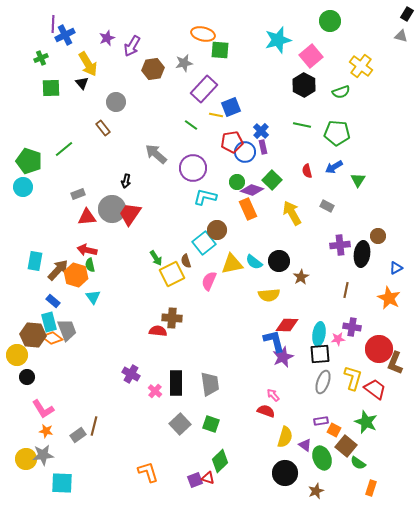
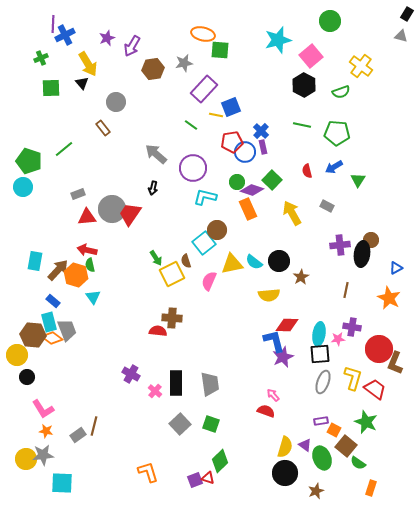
black arrow at (126, 181): moved 27 px right, 7 px down
brown circle at (378, 236): moved 7 px left, 4 px down
yellow semicircle at (285, 437): moved 10 px down
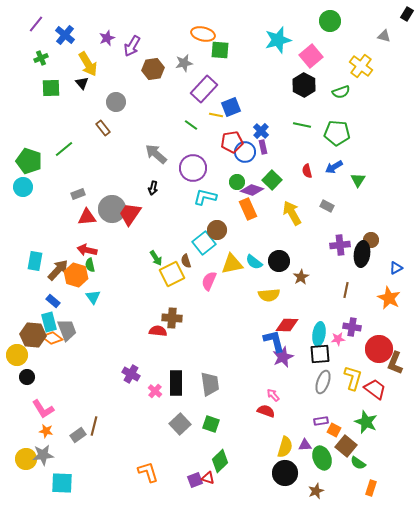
purple line at (53, 24): moved 17 px left; rotated 36 degrees clockwise
blue cross at (65, 35): rotated 24 degrees counterclockwise
gray triangle at (401, 36): moved 17 px left
purple triangle at (305, 445): rotated 40 degrees counterclockwise
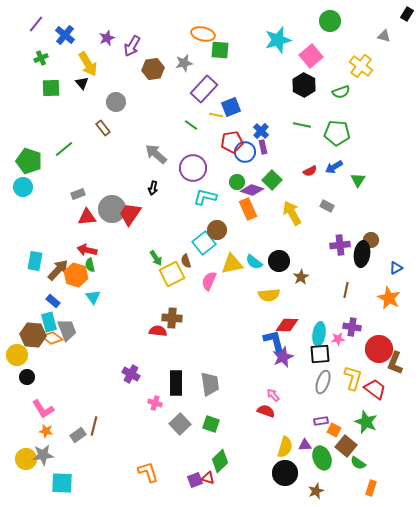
red semicircle at (307, 171): moved 3 px right; rotated 104 degrees counterclockwise
pink cross at (155, 391): moved 12 px down; rotated 24 degrees counterclockwise
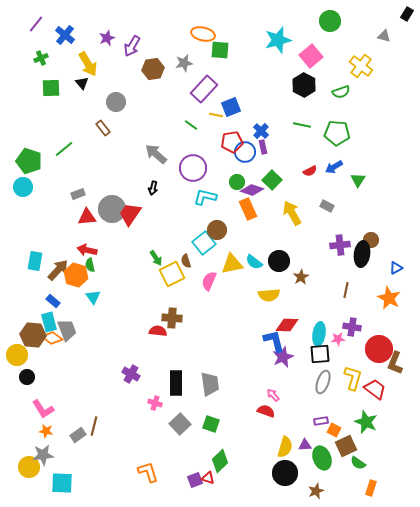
brown square at (346, 446): rotated 25 degrees clockwise
yellow circle at (26, 459): moved 3 px right, 8 px down
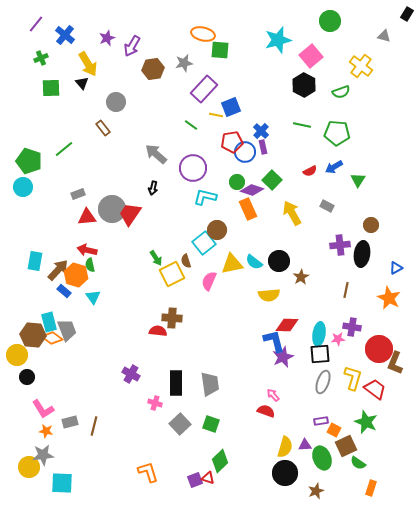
brown circle at (371, 240): moved 15 px up
blue rectangle at (53, 301): moved 11 px right, 10 px up
gray rectangle at (78, 435): moved 8 px left, 13 px up; rotated 21 degrees clockwise
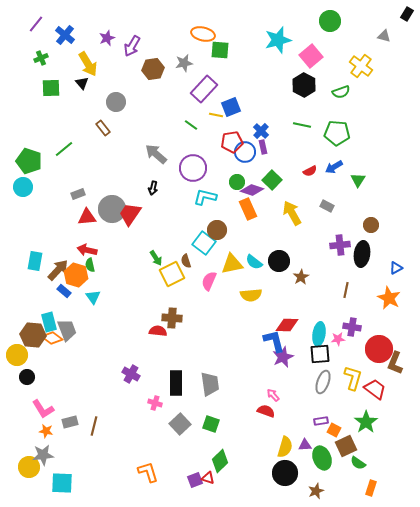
cyan square at (204, 243): rotated 15 degrees counterclockwise
yellow semicircle at (269, 295): moved 18 px left
green star at (366, 422): rotated 15 degrees clockwise
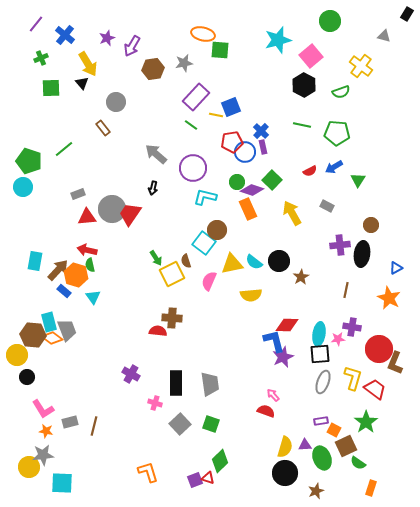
purple rectangle at (204, 89): moved 8 px left, 8 px down
